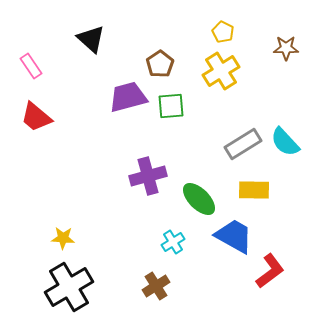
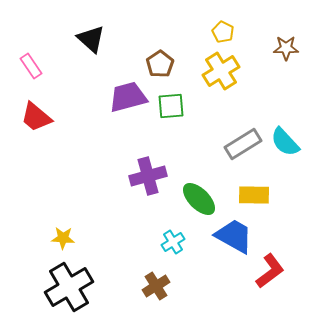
yellow rectangle: moved 5 px down
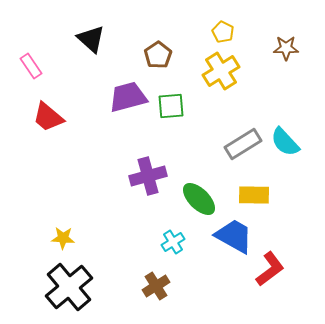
brown pentagon: moved 2 px left, 9 px up
red trapezoid: moved 12 px right
red L-shape: moved 2 px up
black cross: rotated 9 degrees counterclockwise
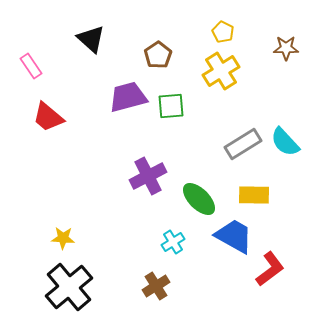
purple cross: rotated 12 degrees counterclockwise
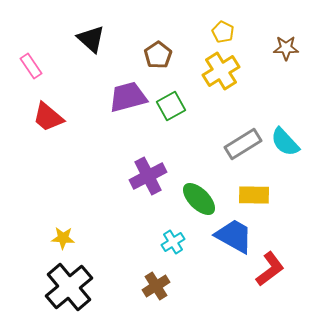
green square: rotated 24 degrees counterclockwise
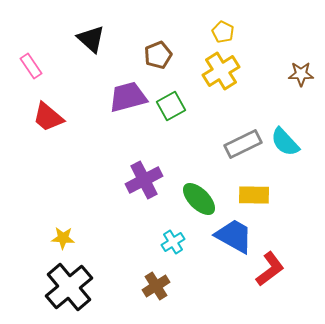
brown star: moved 15 px right, 26 px down
brown pentagon: rotated 12 degrees clockwise
gray rectangle: rotated 6 degrees clockwise
purple cross: moved 4 px left, 4 px down
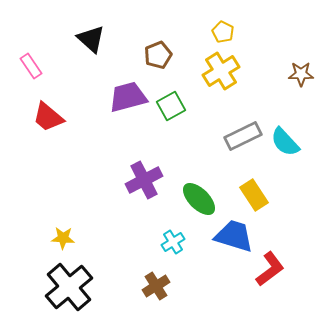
gray rectangle: moved 8 px up
yellow rectangle: rotated 56 degrees clockwise
blue trapezoid: rotated 12 degrees counterclockwise
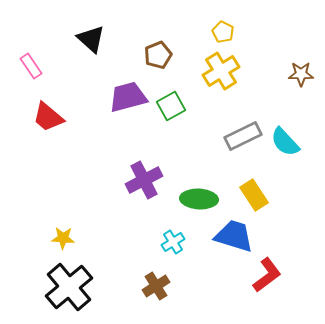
green ellipse: rotated 42 degrees counterclockwise
red L-shape: moved 3 px left, 6 px down
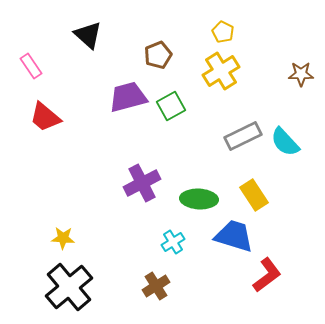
black triangle: moved 3 px left, 4 px up
red trapezoid: moved 3 px left
purple cross: moved 2 px left, 3 px down
